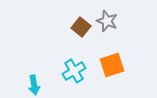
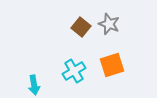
gray star: moved 2 px right, 3 px down
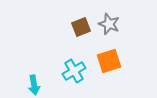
brown square: rotated 30 degrees clockwise
orange square: moved 3 px left, 4 px up
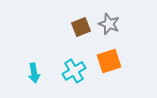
cyan arrow: moved 12 px up
